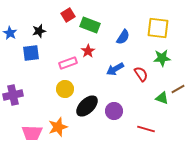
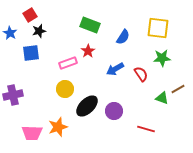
red square: moved 38 px left
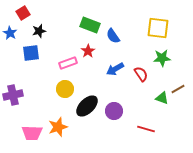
red square: moved 7 px left, 2 px up
blue semicircle: moved 10 px left, 1 px up; rotated 112 degrees clockwise
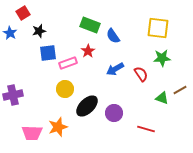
blue square: moved 17 px right
brown line: moved 2 px right, 1 px down
purple circle: moved 2 px down
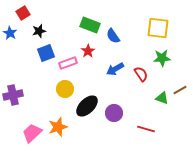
blue square: moved 2 px left; rotated 12 degrees counterclockwise
pink trapezoid: rotated 135 degrees clockwise
